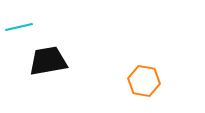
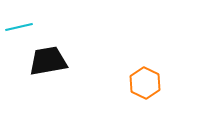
orange hexagon: moved 1 px right, 2 px down; rotated 16 degrees clockwise
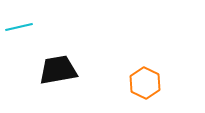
black trapezoid: moved 10 px right, 9 px down
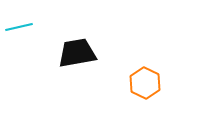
black trapezoid: moved 19 px right, 17 px up
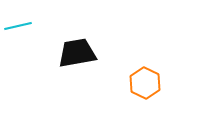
cyan line: moved 1 px left, 1 px up
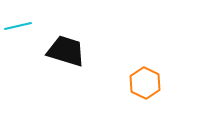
black trapezoid: moved 11 px left, 2 px up; rotated 27 degrees clockwise
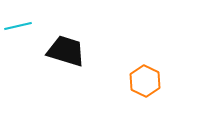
orange hexagon: moved 2 px up
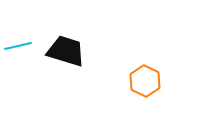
cyan line: moved 20 px down
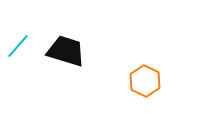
cyan line: rotated 36 degrees counterclockwise
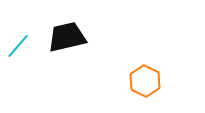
black trapezoid: moved 1 px right, 14 px up; rotated 30 degrees counterclockwise
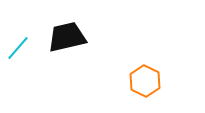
cyan line: moved 2 px down
